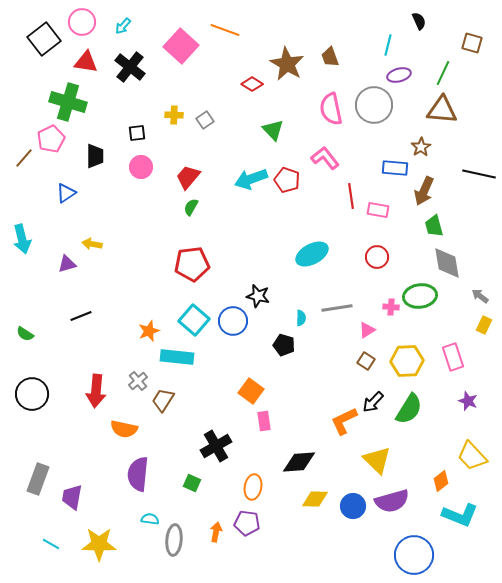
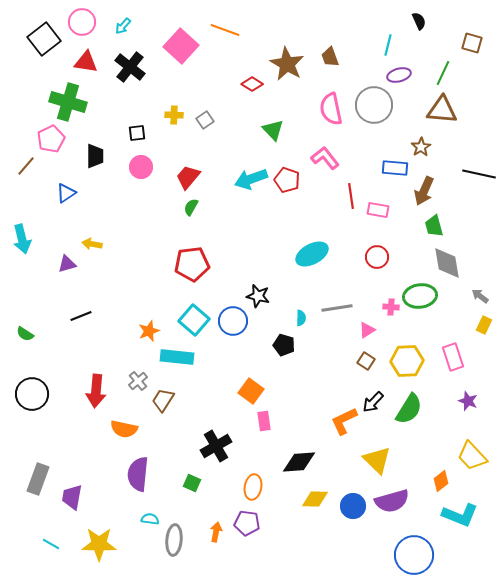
brown line at (24, 158): moved 2 px right, 8 px down
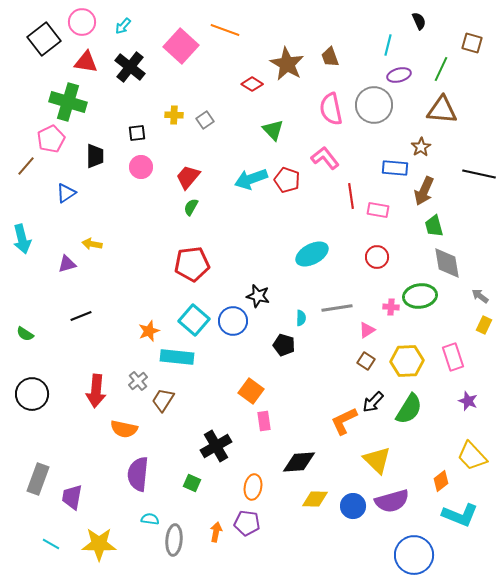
green line at (443, 73): moved 2 px left, 4 px up
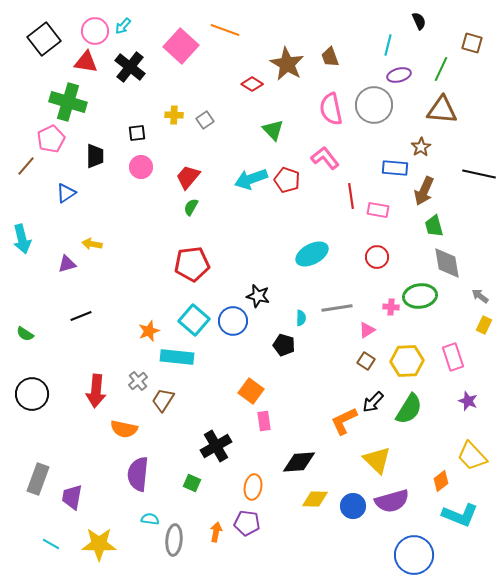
pink circle at (82, 22): moved 13 px right, 9 px down
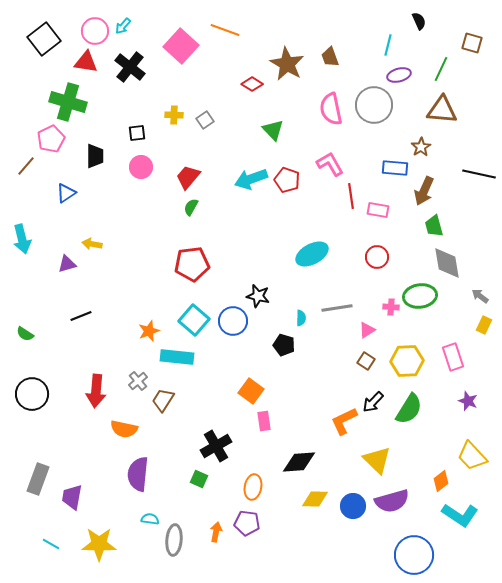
pink L-shape at (325, 158): moved 5 px right, 6 px down; rotated 8 degrees clockwise
green square at (192, 483): moved 7 px right, 4 px up
cyan L-shape at (460, 515): rotated 12 degrees clockwise
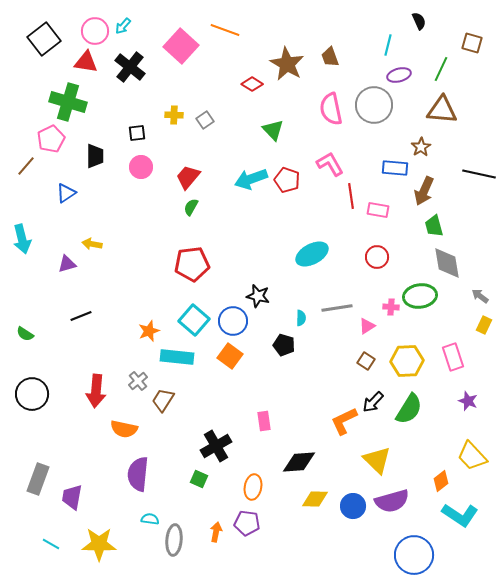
pink triangle at (367, 330): moved 4 px up
orange square at (251, 391): moved 21 px left, 35 px up
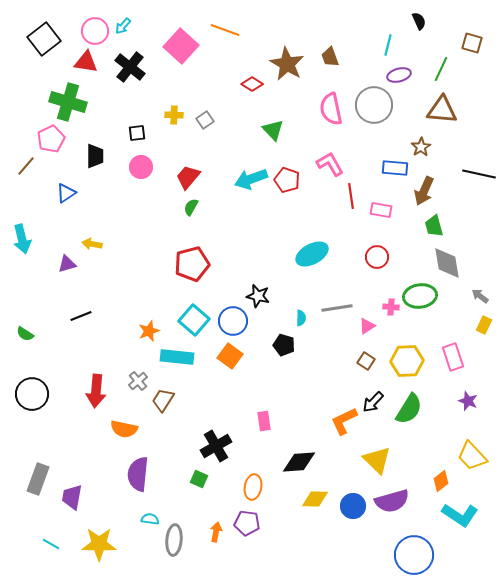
pink rectangle at (378, 210): moved 3 px right
red pentagon at (192, 264): rotated 8 degrees counterclockwise
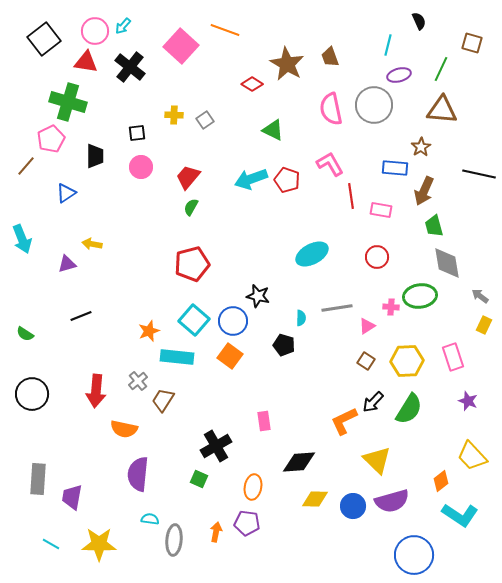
green triangle at (273, 130): rotated 20 degrees counterclockwise
cyan arrow at (22, 239): rotated 8 degrees counterclockwise
gray rectangle at (38, 479): rotated 16 degrees counterclockwise
